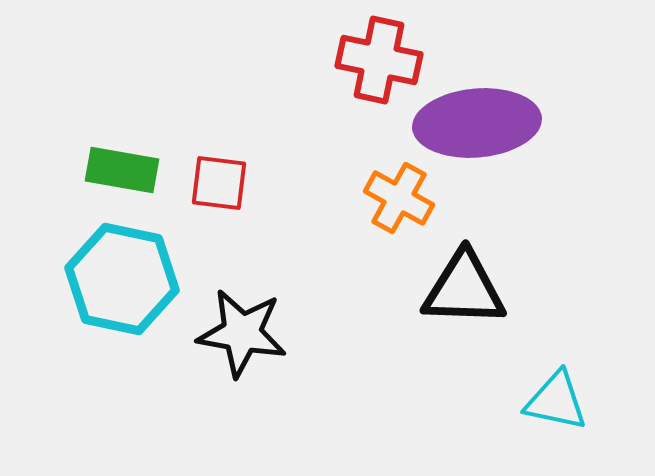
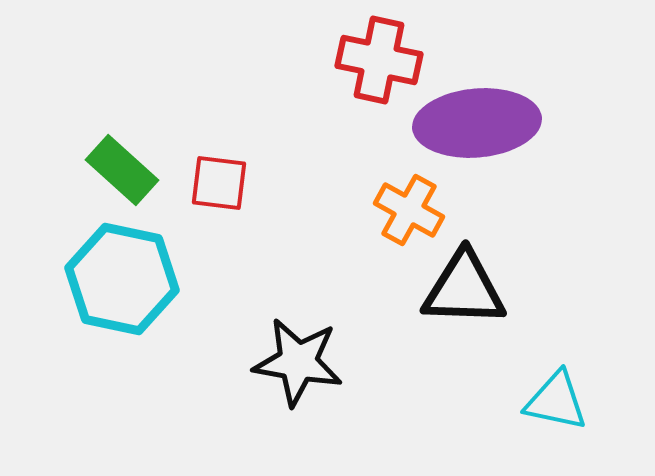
green rectangle: rotated 32 degrees clockwise
orange cross: moved 10 px right, 12 px down
black star: moved 56 px right, 29 px down
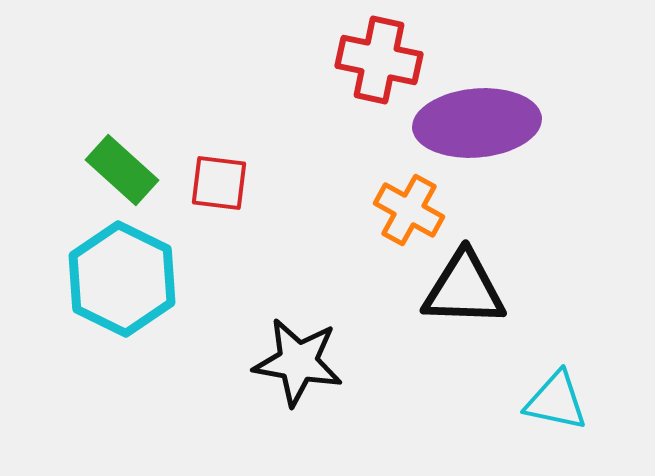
cyan hexagon: rotated 14 degrees clockwise
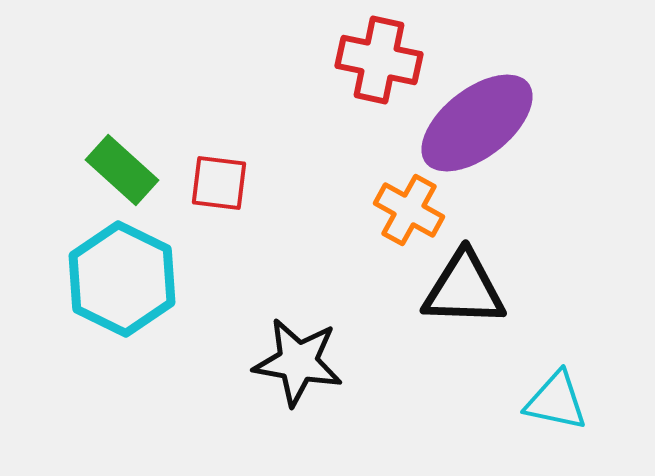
purple ellipse: rotated 33 degrees counterclockwise
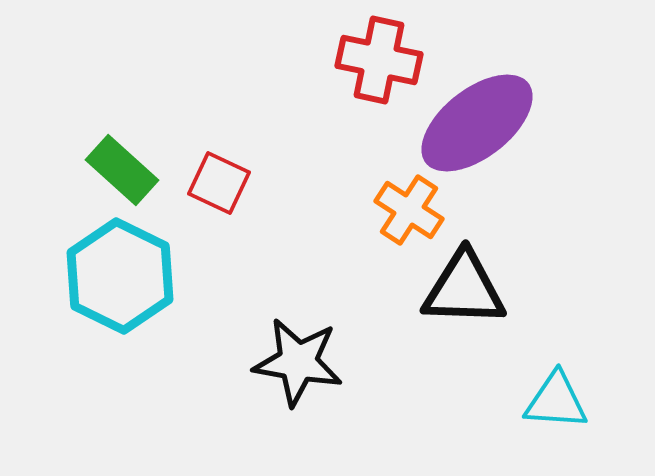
red square: rotated 18 degrees clockwise
orange cross: rotated 4 degrees clockwise
cyan hexagon: moved 2 px left, 3 px up
cyan triangle: rotated 8 degrees counterclockwise
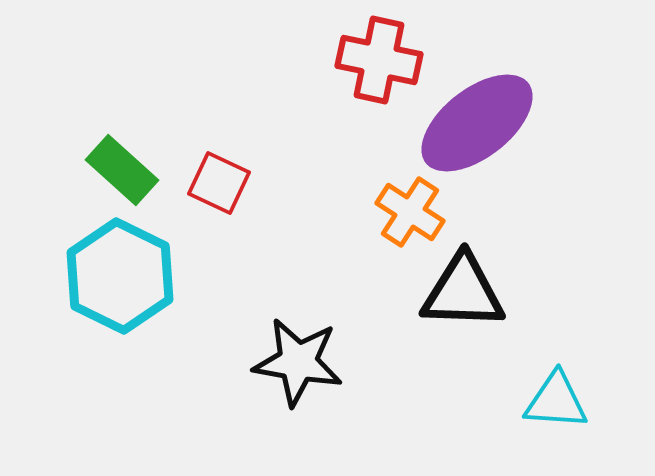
orange cross: moved 1 px right, 2 px down
black triangle: moved 1 px left, 3 px down
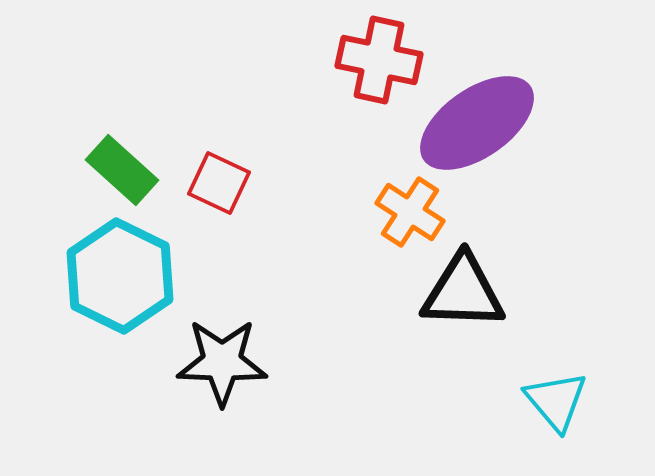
purple ellipse: rotated 3 degrees clockwise
black star: moved 76 px left; rotated 8 degrees counterclockwise
cyan triangle: rotated 46 degrees clockwise
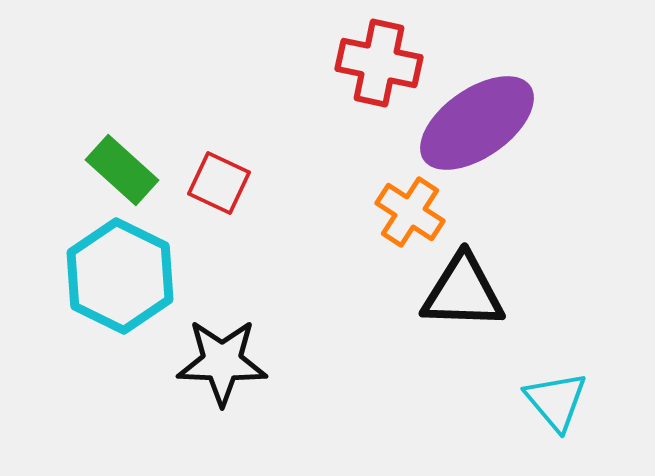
red cross: moved 3 px down
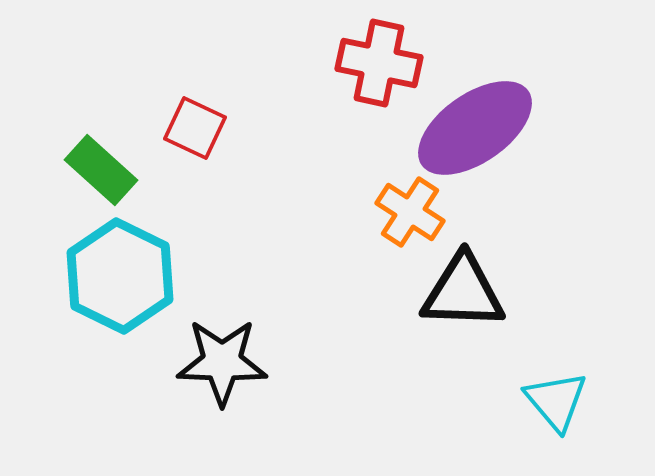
purple ellipse: moved 2 px left, 5 px down
green rectangle: moved 21 px left
red square: moved 24 px left, 55 px up
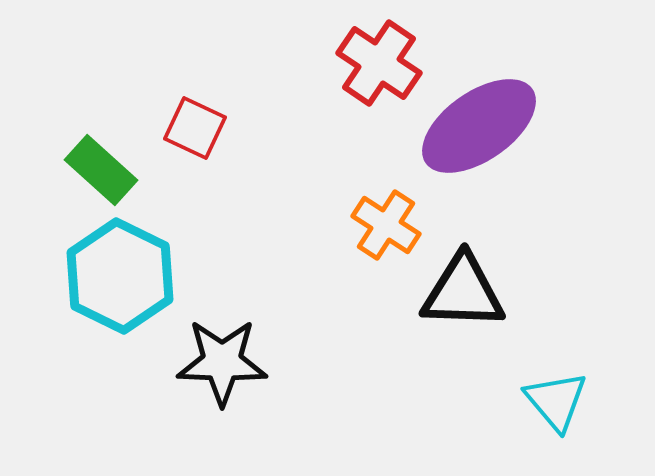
red cross: rotated 22 degrees clockwise
purple ellipse: moved 4 px right, 2 px up
orange cross: moved 24 px left, 13 px down
